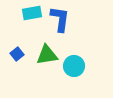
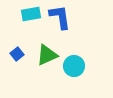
cyan rectangle: moved 1 px left, 1 px down
blue L-shape: moved 2 px up; rotated 16 degrees counterclockwise
green triangle: rotated 15 degrees counterclockwise
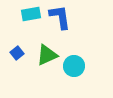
blue square: moved 1 px up
